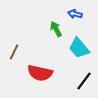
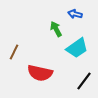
cyan trapezoid: moved 2 px left; rotated 85 degrees counterclockwise
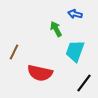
cyan trapezoid: moved 2 px left, 3 px down; rotated 145 degrees clockwise
black line: moved 2 px down
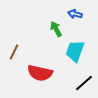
black line: rotated 12 degrees clockwise
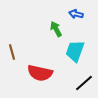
blue arrow: moved 1 px right
brown line: moved 2 px left; rotated 42 degrees counterclockwise
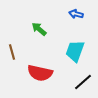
green arrow: moved 17 px left; rotated 21 degrees counterclockwise
black line: moved 1 px left, 1 px up
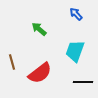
blue arrow: rotated 32 degrees clockwise
brown line: moved 10 px down
red semicircle: rotated 50 degrees counterclockwise
black line: rotated 42 degrees clockwise
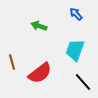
green arrow: moved 3 px up; rotated 21 degrees counterclockwise
cyan trapezoid: moved 1 px up
black line: rotated 48 degrees clockwise
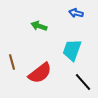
blue arrow: moved 1 px up; rotated 32 degrees counterclockwise
cyan trapezoid: moved 3 px left
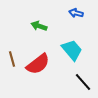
cyan trapezoid: rotated 120 degrees clockwise
brown line: moved 3 px up
red semicircle: moved 2 px left, 9 px up
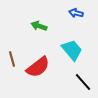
red semicircle: moved 3 px down
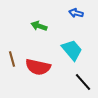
red semicircle: rotated 50 degrees clockwise
